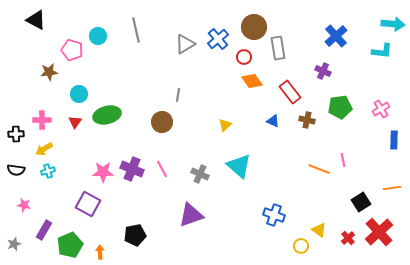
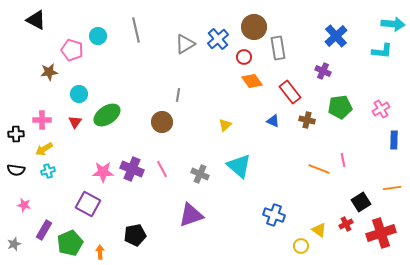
green ellipse at (107, 115): rotated 20 degrees counterclockwise
red cross at (379, 232): moved 2 px right, 1 px down; rotated 24 degrees clockwise
red cross at (348, 238): moved 2 px left, 14 px up; rotated 16 degrees clockwise
green pentagon at (70, 245): moved 2 px up
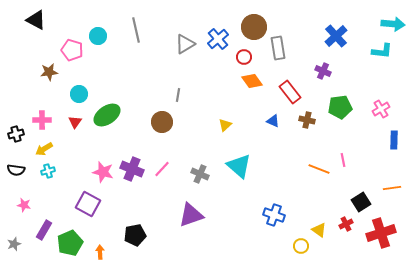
black cross at (16, 134): rotated 14 degrees counterclockwise
pink line at (162, 169): rotated 72 degrees clockwise
pink star at (103, 172): rotated 15 degrees clockwise
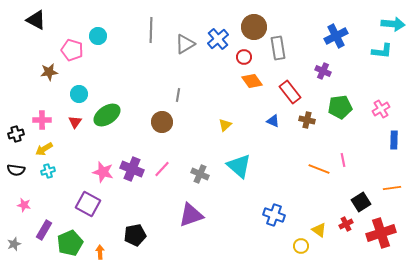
gray line at (136, 30): moved 15 px right; rotated 15 degrees clockwise
blue cross at (336, 36): rotated 15 degrees clockwise
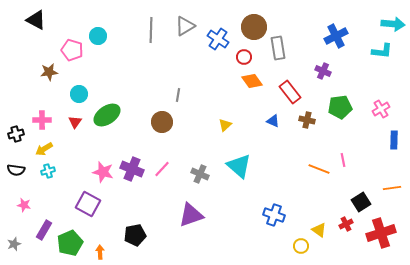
blue cross at (218, 39): rotated 15 degrees counterclockwise
gray triangle at (185, 44): moved 18 px up
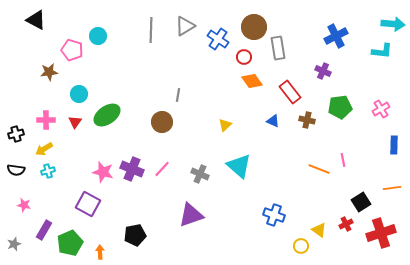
pink cross at (42, 120): moved 4 px right
blue rectangle at (394, 140): moved 5 px down
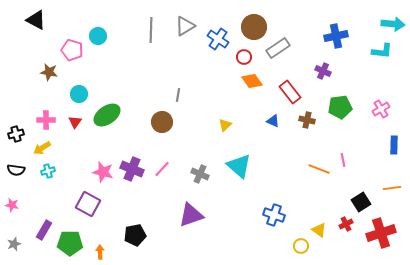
blue cross at (336, 36): rotated 15 degrees clockwise
gray rectangle at (278, 48): rotated 65 degrees clockwise
brown star at (49, 72): rotated 18 degrees clockwise
yellow arrow at (44, 149): moved 2 px left, 1 px up
pink star at (24, 205): moved 12 px left
green pentagon at (70, 243): rotated 25 degrees clockwise
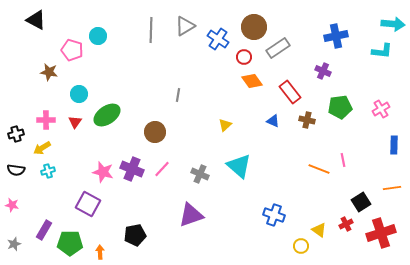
brown circle at (162, 122): moved 7 px left, 10 px down
